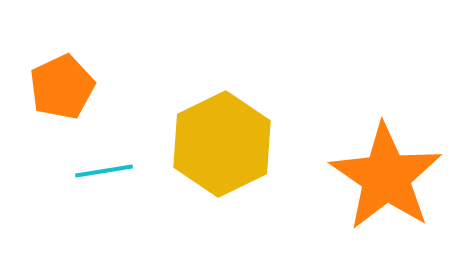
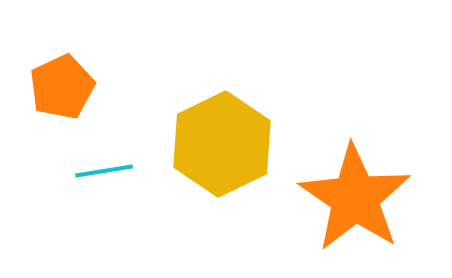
orange star: moved 31 px left, 21 px down
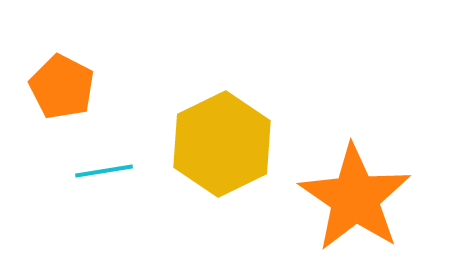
orange pentagon: rotated 20 degrees counterclockwise
